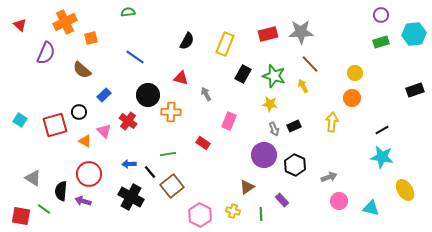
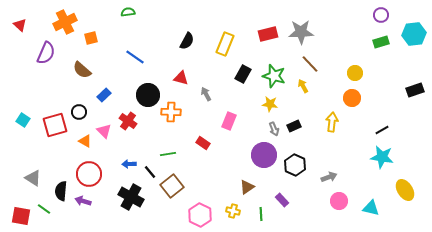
cyan square at (20, 120): moved 3 px right
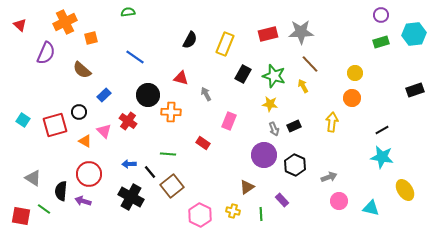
black semicircle at (187, 41): moved 3 px right, 1 px up
green line at (168, 154): rotated 14 degrees clockwise
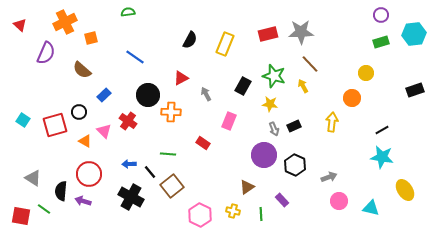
yellow circle at (355, 73): moved 11 px right
black rectangle at (243, 74): moved 12 px down
red triangle at (181, 78): rotated 42 degrees counterclockwise
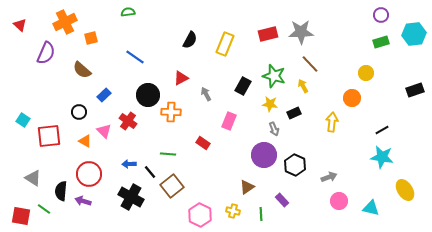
red square at (55, 125): moved 6 px left, 11 px down; rotated 10 degrees clockwise
black rectangle at (294, 126): moved 13 px up
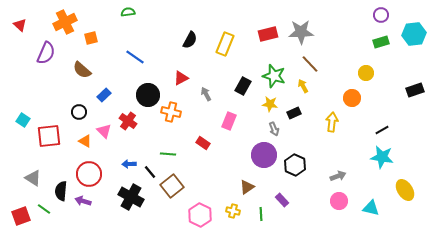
orange cross at (171, 112): rotated 12 degrees clockwise
gray arrow at (329, 177): moved 9 px right, 1 px up
red square at (21, 216): rotated 30 degrees counterclockwise
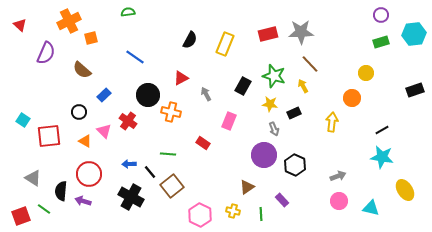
orange cross at (65, 22): moved 4 px right, 1 px up
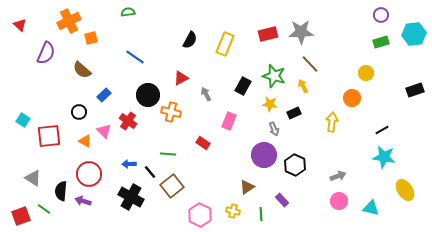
cyan star at (382, 157): moved 2 px right
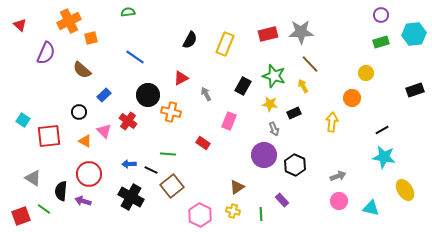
black line at (150, 172): moved 1 px right, 2 px up; rotated 24 degrees counterclockwise
brown triangle at (247, 187): moved 10 px left
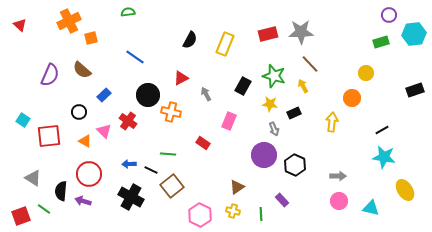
purple circle at (381, 15): moved 8 px right
purple semicircle at (46, 53): moved 4 px right, 22 px down
gray arrow at (338, 176): rotated 21 degrees clockwise
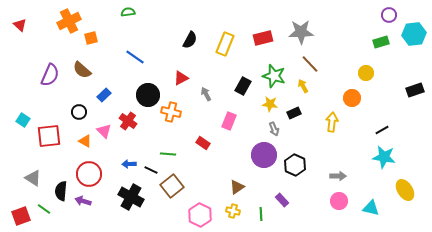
red rectangle at (268, 34): moved 5 px left, 4 px down
